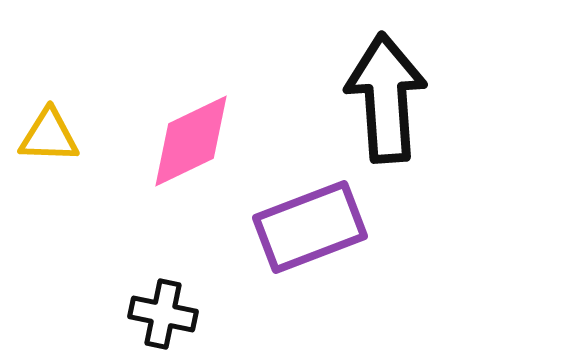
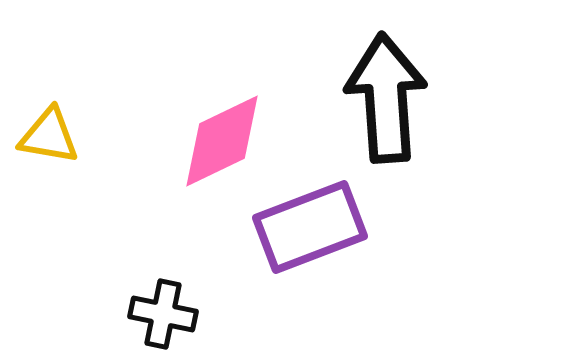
yellow triangle: rotated 8 degrees clockwise
pink diamond: moved 31 px right
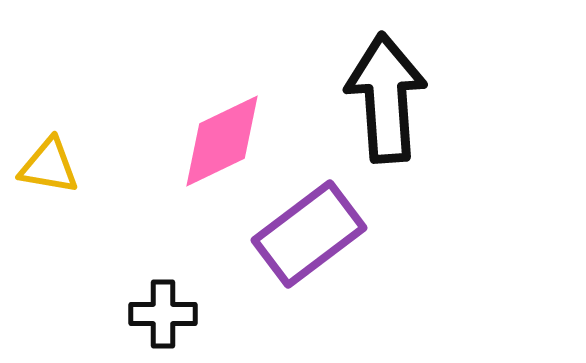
yellow triangle: moved 30 px down
purple rectangle: moved 1 px left, 7 px down; rotated 16 degrees counterclockwise
black cross: rotated 12 degrees counterclockwise
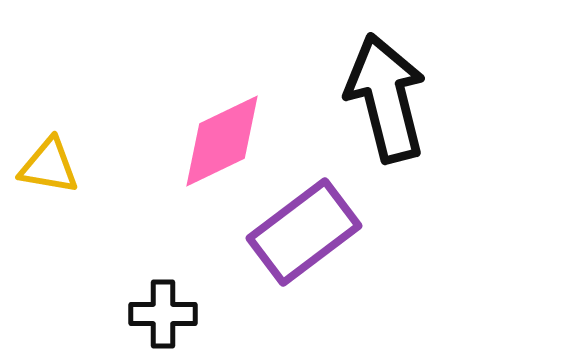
black arrow: rotated 10 degrees counterclockwise
purple rectangle: moved 5 px left, 2 px up
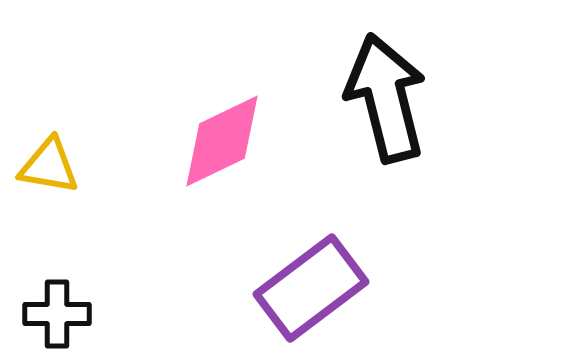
purple rectangle: moved 7 px right, 56 px down
black cross: moved 106 px left
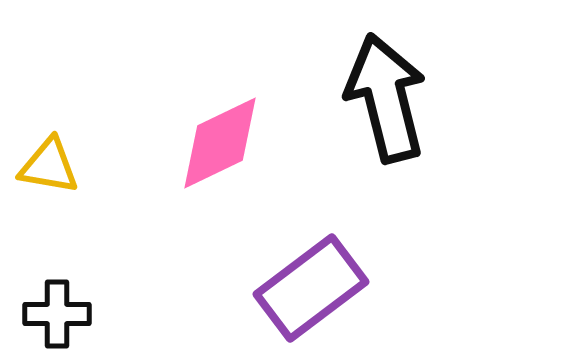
pink diamond: moved 2 px left, 2 px down
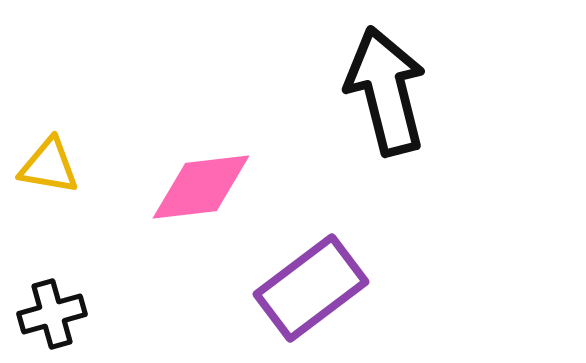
black arrow: moved 7 px up
pink diamond: moved 19 px left, 44 px down; rotated 19 degrees clockwise
black cross: moved 5 px left; rotated 16 degrees counterclockwise
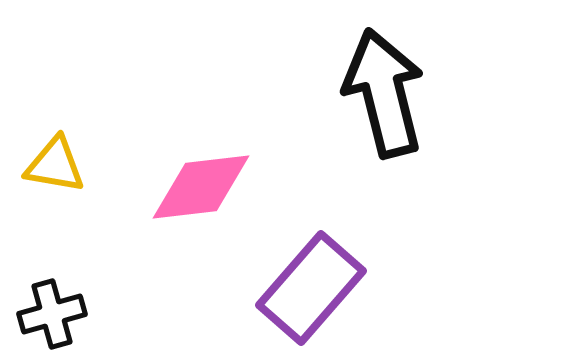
black arrow: moved 2 px left, 2 px down
yellow triangle: moved 6 px right, 1 px up
purple rectangle: rotated 12 degrees counterclockwise
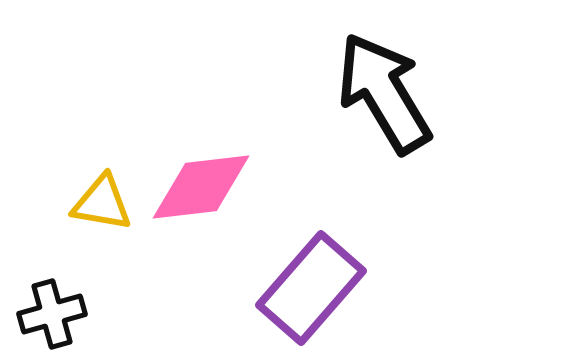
black arrow: rotated 17 degrees counterclockwise
yellow triangle: moved 47 px right, 38 px down
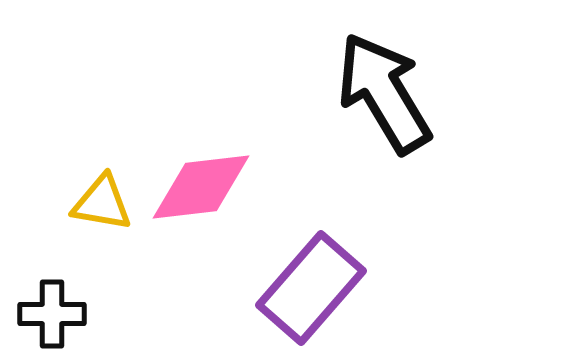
black cross: rotated 16 degrees clockwise
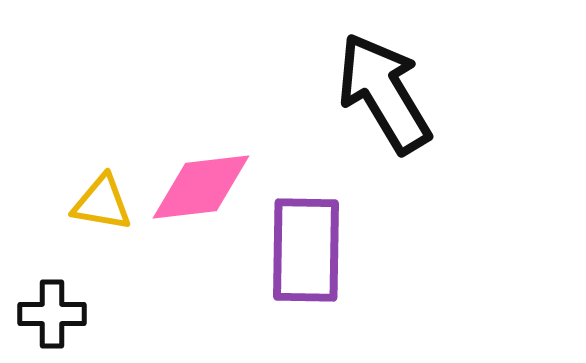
purple rectangle: moved 5 px left, 38 px up; rotated 40 degrees counterclockwise
